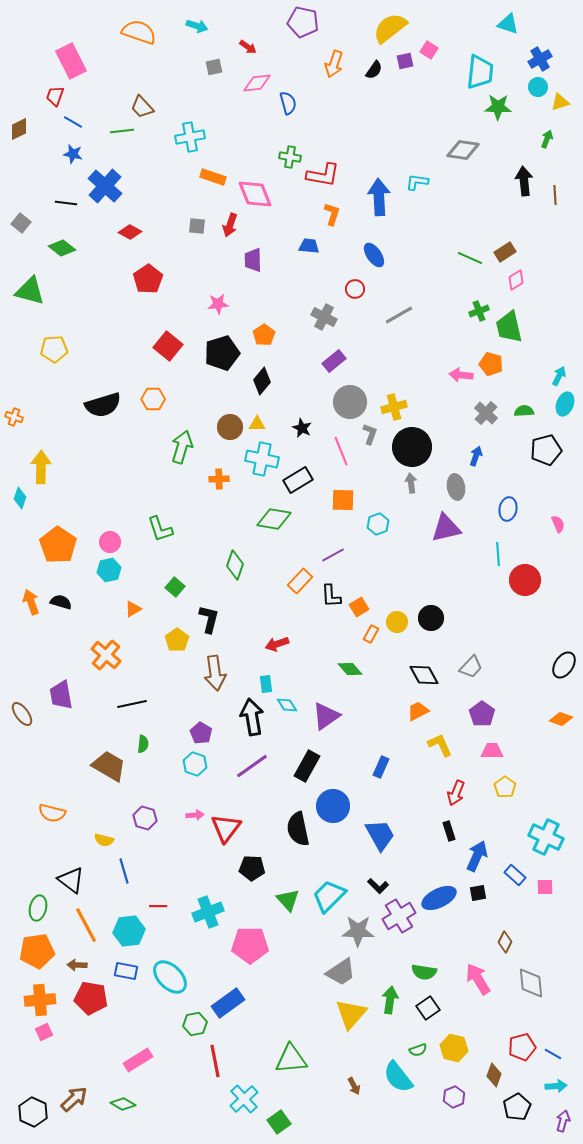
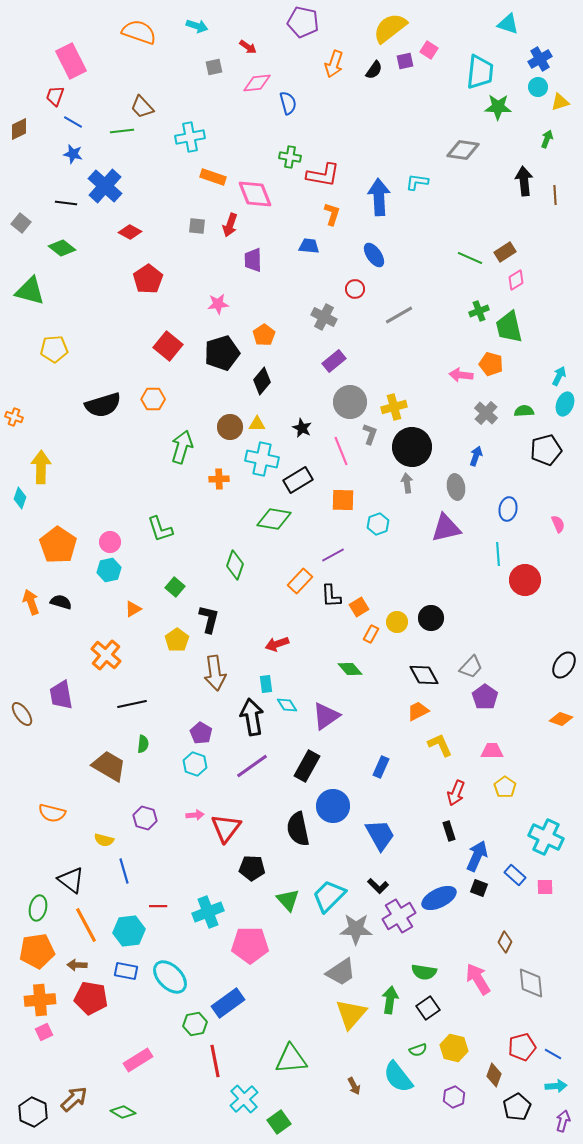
gray arrow at (411, 483): moved 4 px left
purple pentagon at (482, 714): moved 3 px right, 17 px up
black square at (478, 893): moved 1 px right, 5 px up; rotated 30 degrees clockwise
gray star at (358, 931): moved 2 px left, 2 px up
green diamond at (123, 1104): moved 8 px down
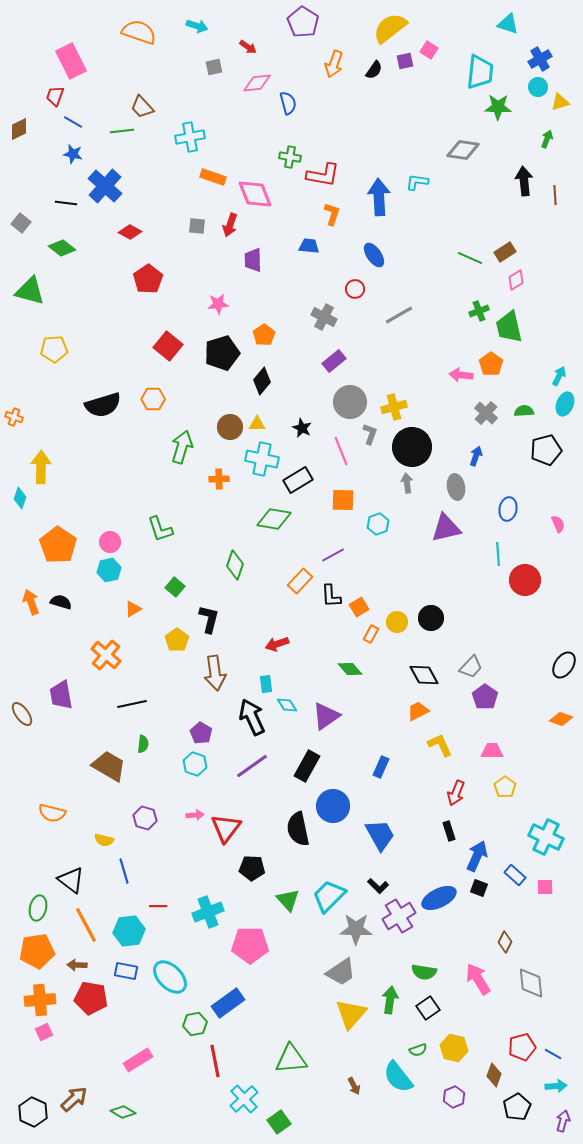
purple pentagon at (303, 22): rotated 20 degrees clockwise
orange pentagon at (491, 364): rotated 20 degrees clockwise
black arrow at (252, 717): rotated 15 degrees counterclockwise
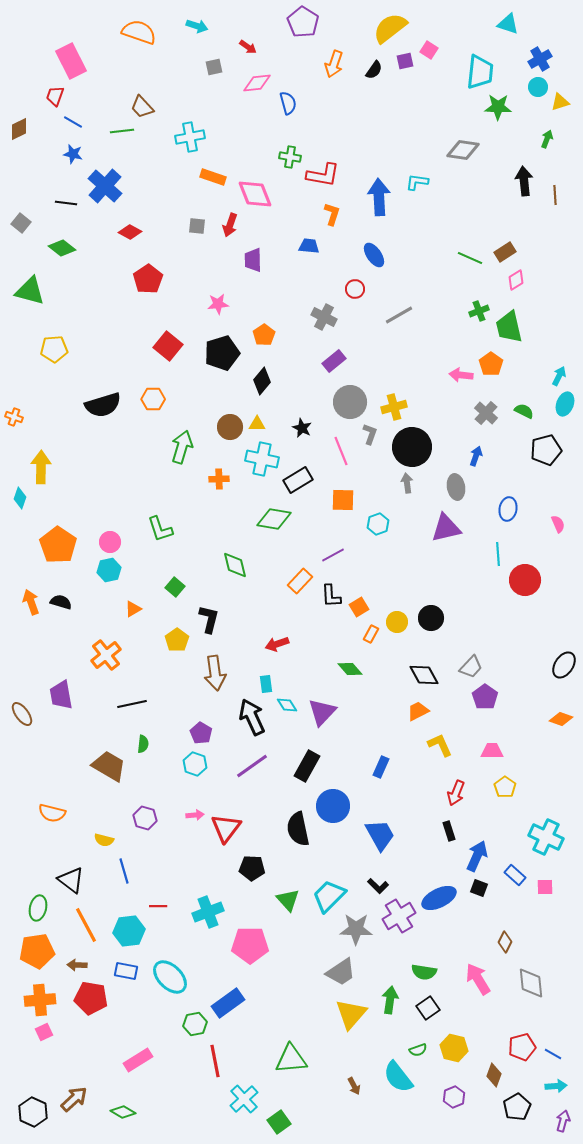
green semicircle at (524, 411): rotated 30 degrees clockwise
green diamond at (235, 565): rotated 32 degrees counterclockwise
orange cross at (106, 655): rotated 12 degrees clockwise
purple triangle at (326, 716): moved 4 px left, 4 px up; rotated 12 degrees counterclockwise
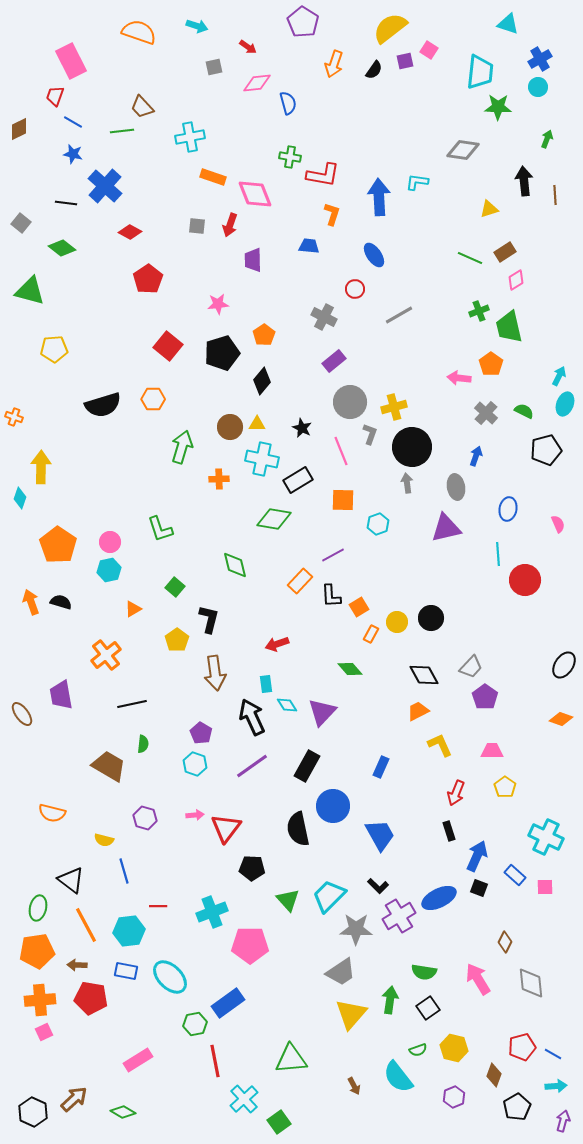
yellow triangle at (560, 102): moved 71 px left, 107 px down
pink arrow at (461, 375): moved 2 px left, 3 px down
cyan cross at (208, 912): moved 4 px right
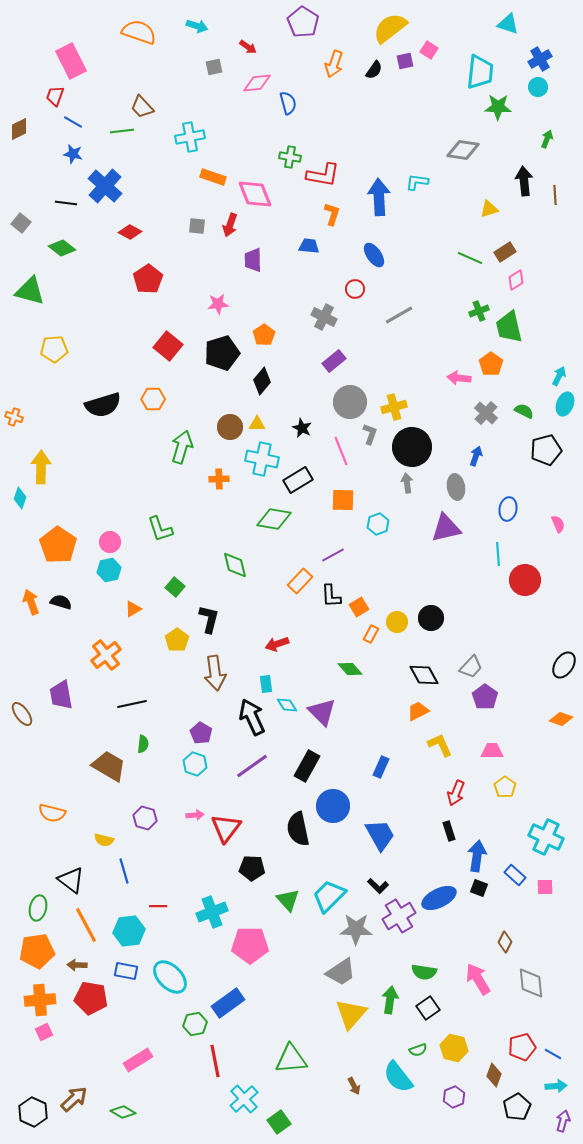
purple triangle at (322, 712): rotated 28 degrees counterclockwise
blue arrow at (477, 856): rotated 16 degrees counterclockwise
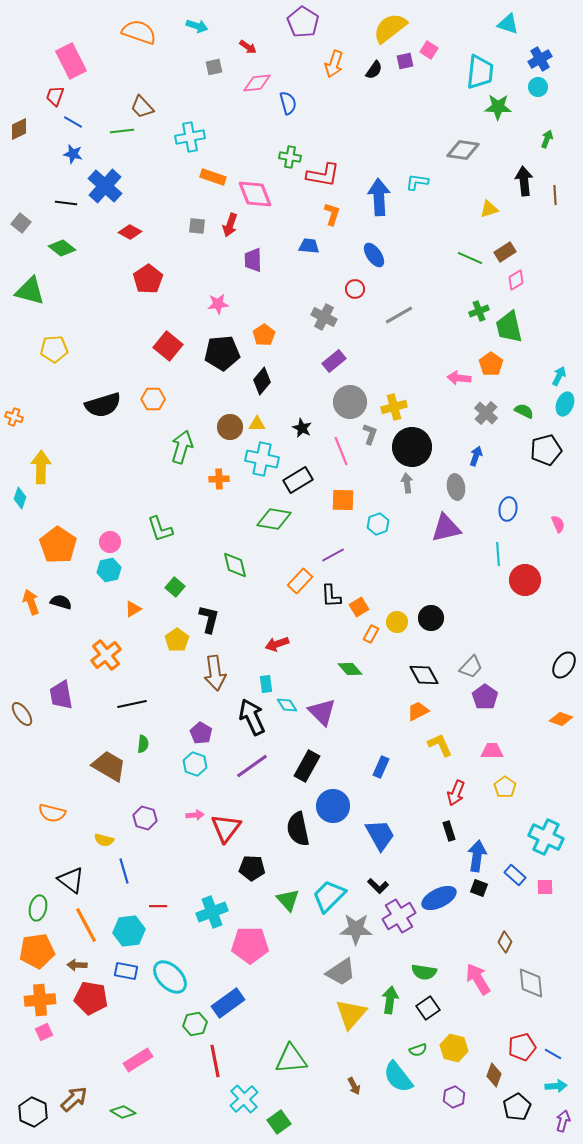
black pentagon at (222, 353): rotated 12 degrees clockwise
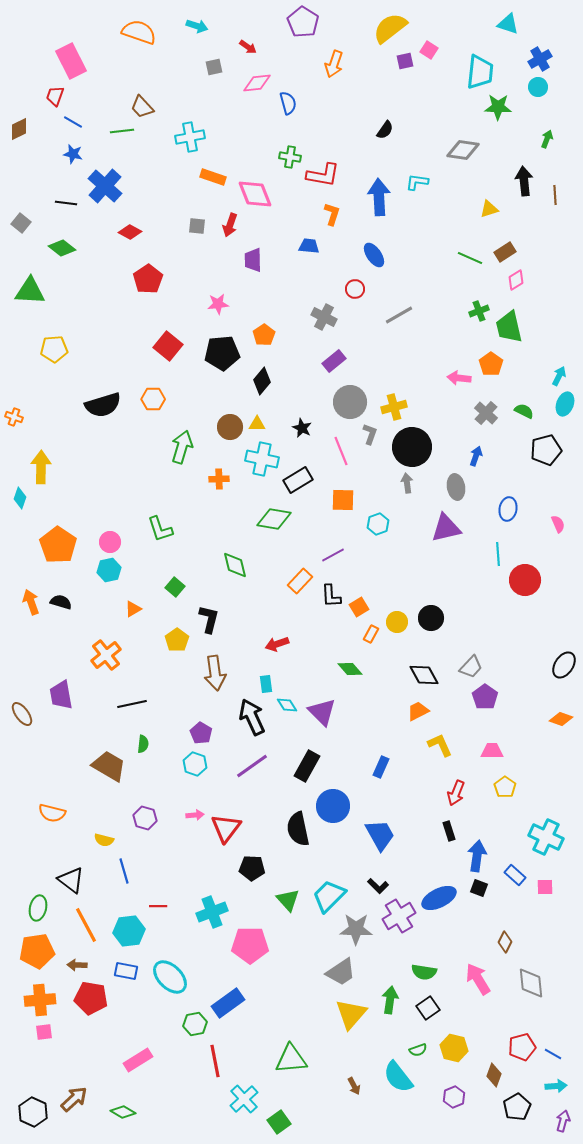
black semicircle at (374, 70): moved 11 px right, 60 px down
green triangle at (30, 291): rotated 12 degrees counterclockwise
pink square at (44, 1032): rotated 18 degrees clockwise
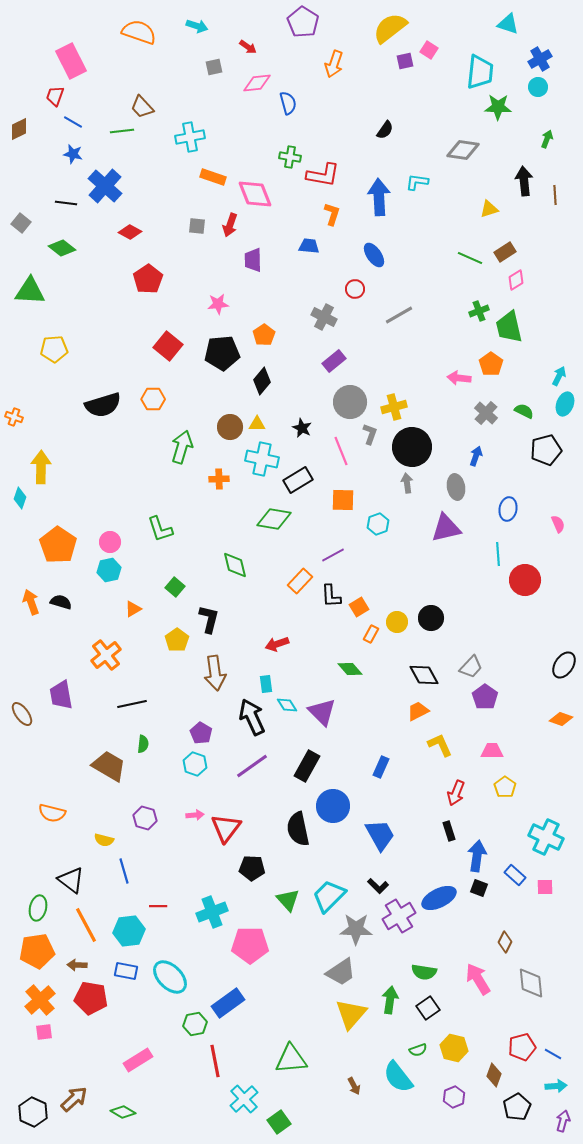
orange cross at (40, 1000): rotated 36 degrees counterclockwise
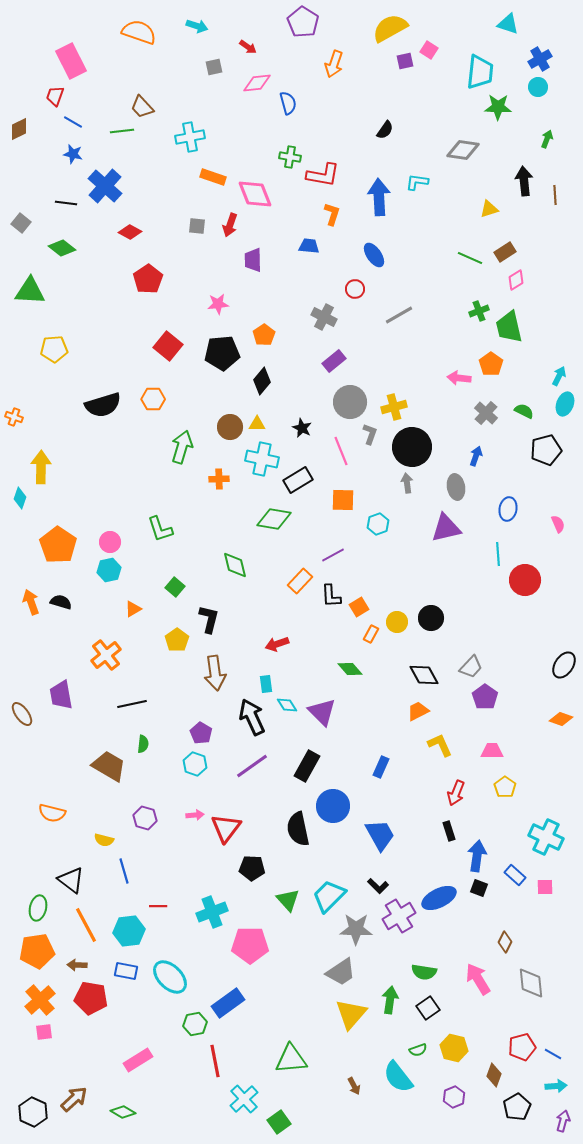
yellow semicircle at (390, 28): rotated 9 degrees clockwise
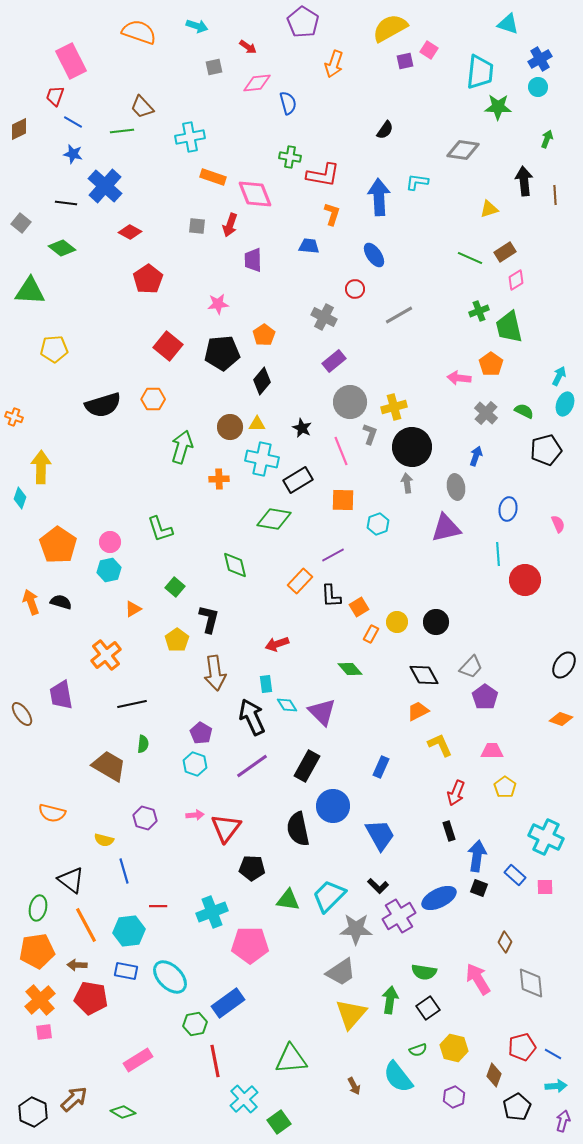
black circle at (431, 618): moved 5 px right, 4 px down
green triangle at (288, 900): rotated 40 degrees counterclockwise
